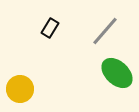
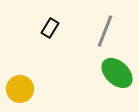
gray line: rotated 20 degrees counterclockwise
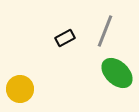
black rectangle: moved 15 px right, 10 px down; rotated 30 degrees clockwise
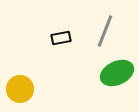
black rectangle: moved 4 px left; rotated 18 degrees clockwise
green ellipse: rotated 68 degrees counterclockwise
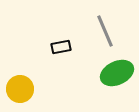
gray line: rotated 44 degrees counterclockwise
black rectangle: moved 9 px down
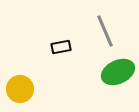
green ellipse: moved 1 px right, 1 px up
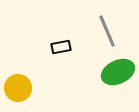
gray line: moved 2 px right
yellow circle: moved 2 px left, 1 px up
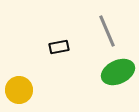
black rectangle: moved 2 px left
yellow circle: moved 1 px right, 2 px down
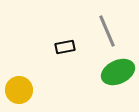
black rectangle: moved 6 px right
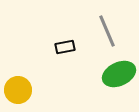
green ellipse: moved 1 px right, 2 px down
yellow circle: moved 1 px left
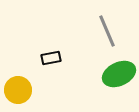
black rectangle: moved 14 px left, 11 px down
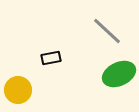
gray line: rotated 24 degrees counterclockwise
